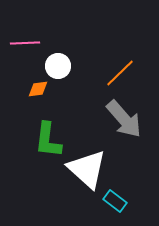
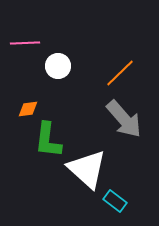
orange diamond: moved 10 px left, 20 px down
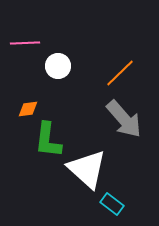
cyan rectangle: moved 3 px left, 3 px down
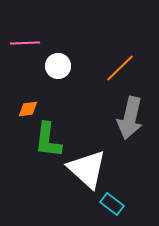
orange line: moved 5 px up
gray arrow: moved 6 px right, 1 px up; rotated 54 degrees clockwise
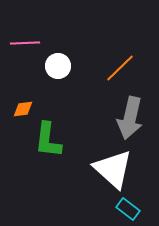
orange diamond: moved 5 px left
white triangle: moved 26 px right
cyan rectangle: moved 16 px right, 5 px down
